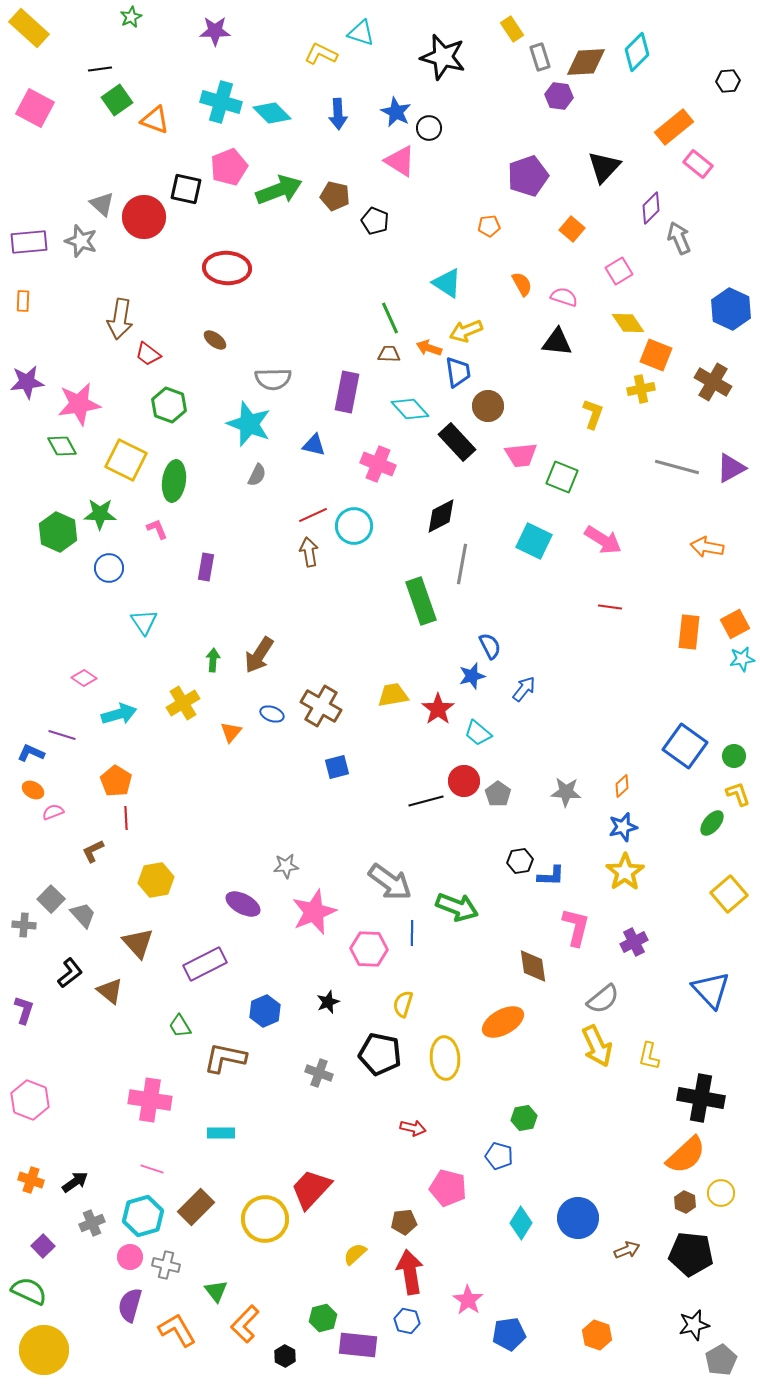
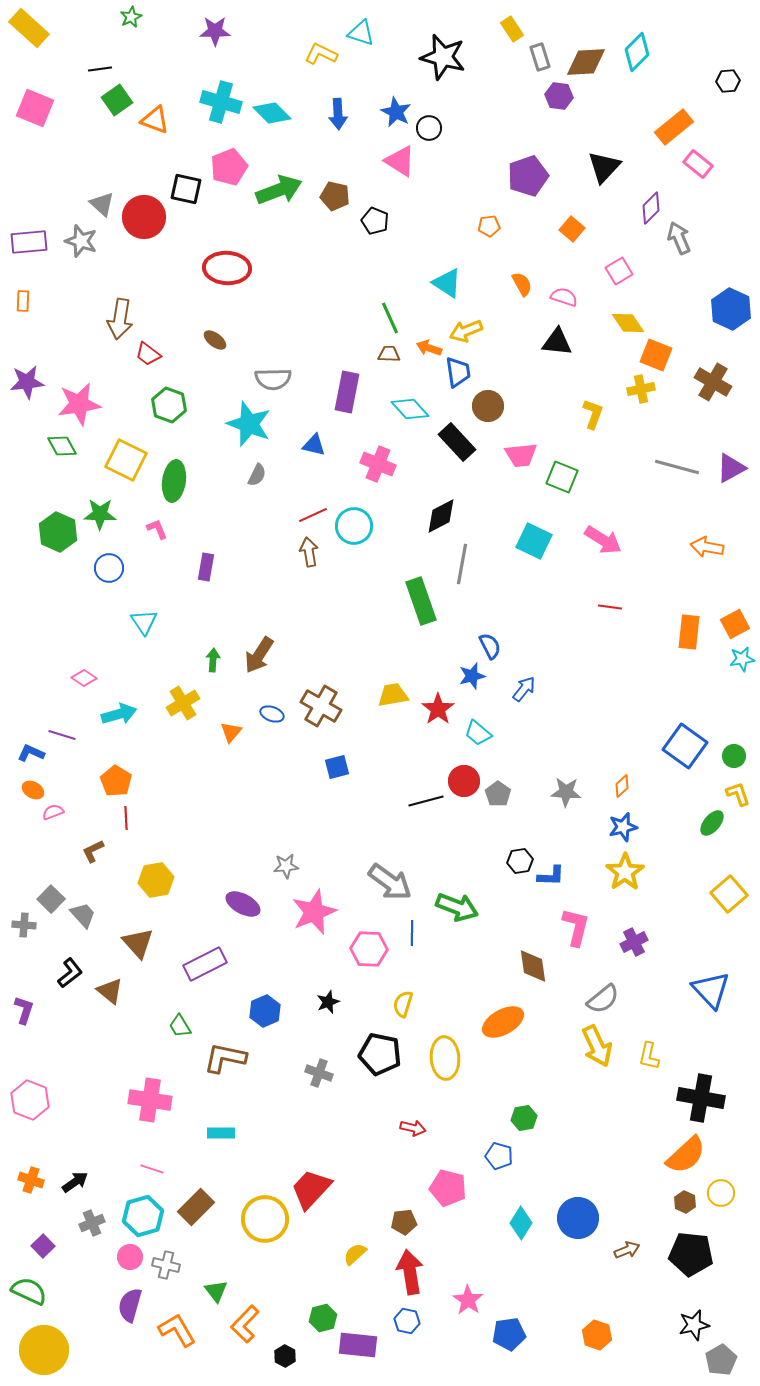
pink square at (35, 108): rotated 6 degrees counterclockwise
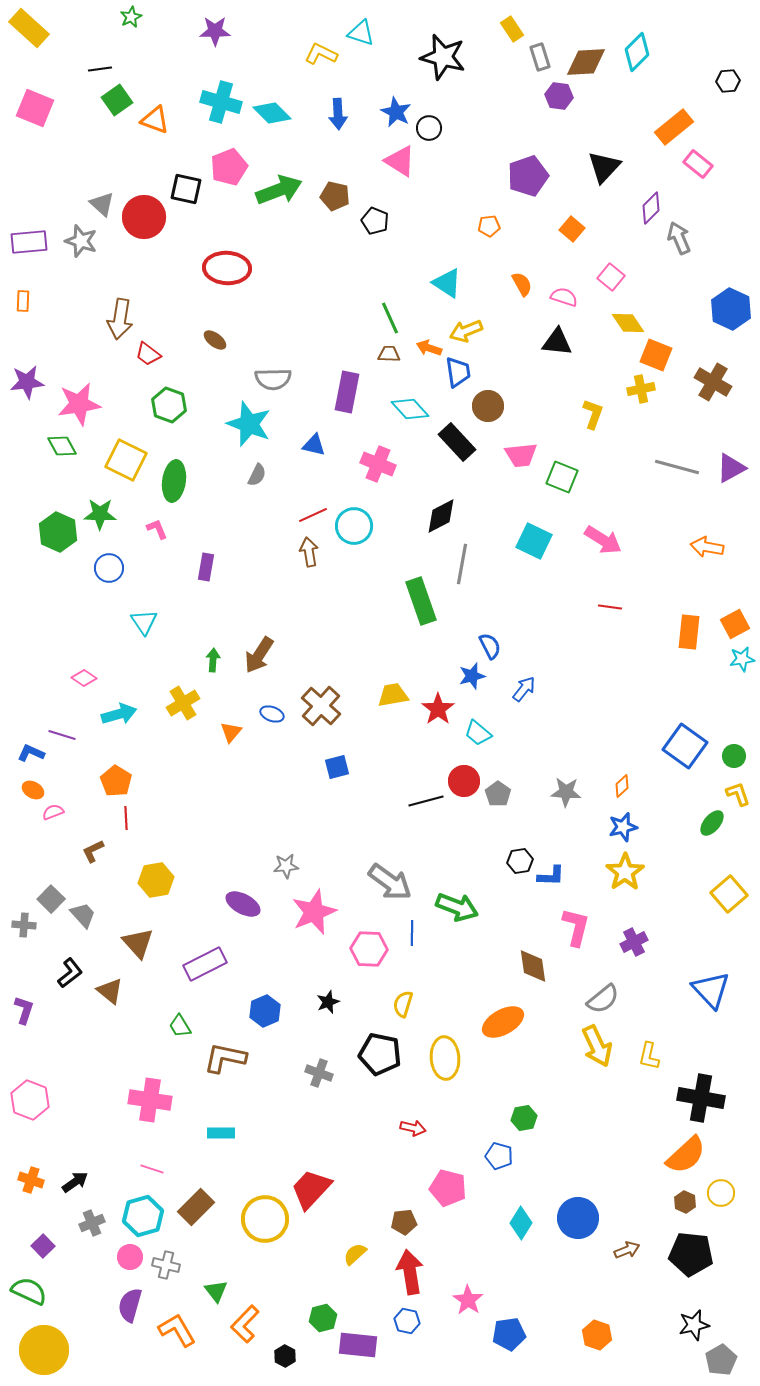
pink square at (619, 271): moved 8 px left, 6 px down; rotated 20 degrees counterclockwise
brown cross at (321, 706): rotated 12 degrees clockwise
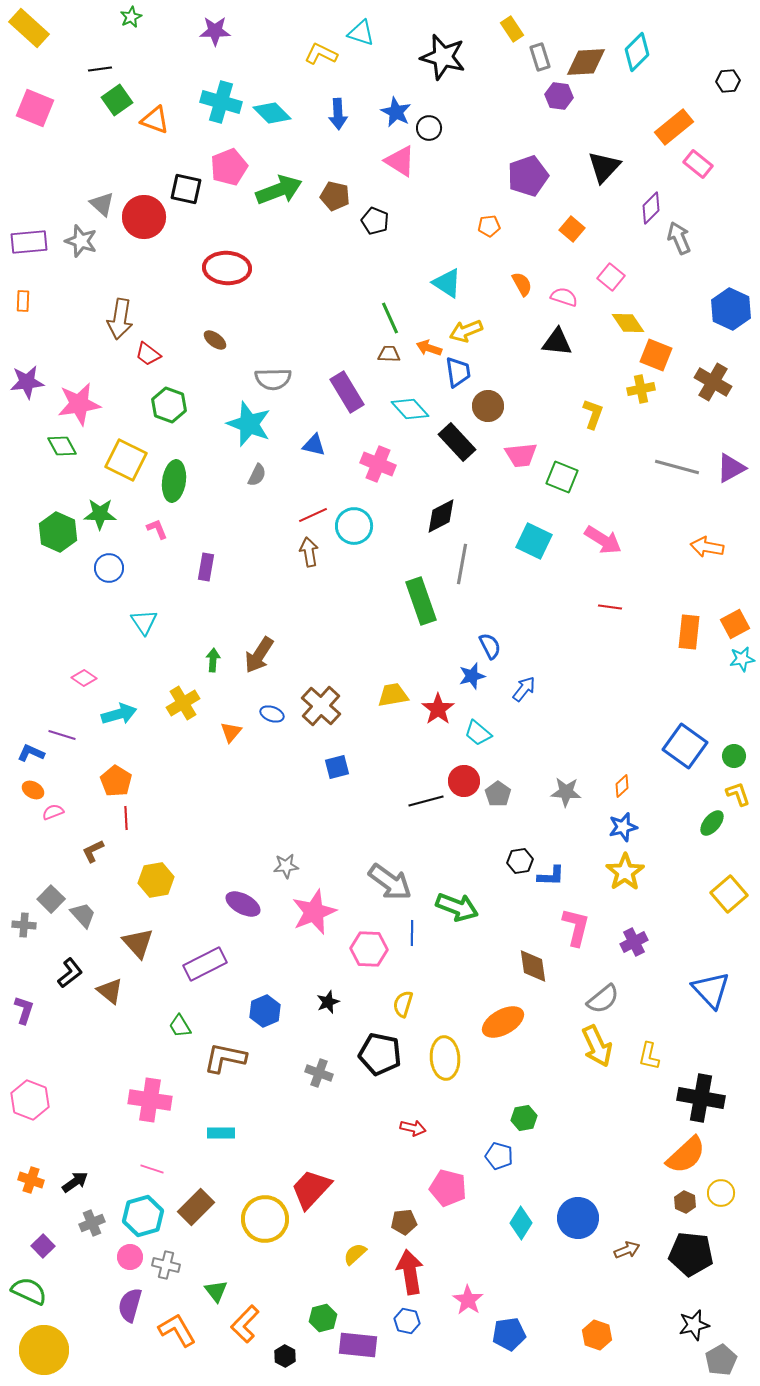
purple rectangle at (347, 392): rotated 42 degrees counterclockwise
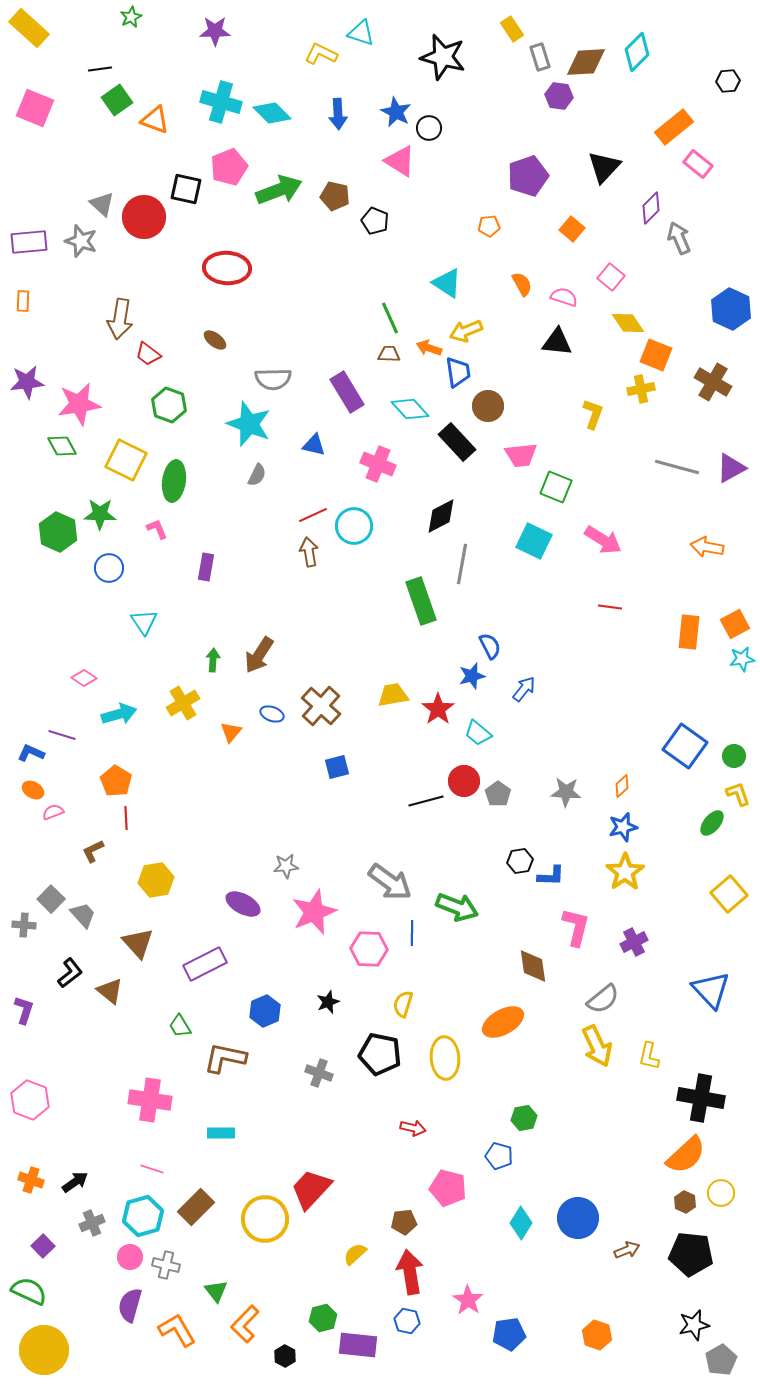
green square at (562, 477): moved 6 px left, 10 px down
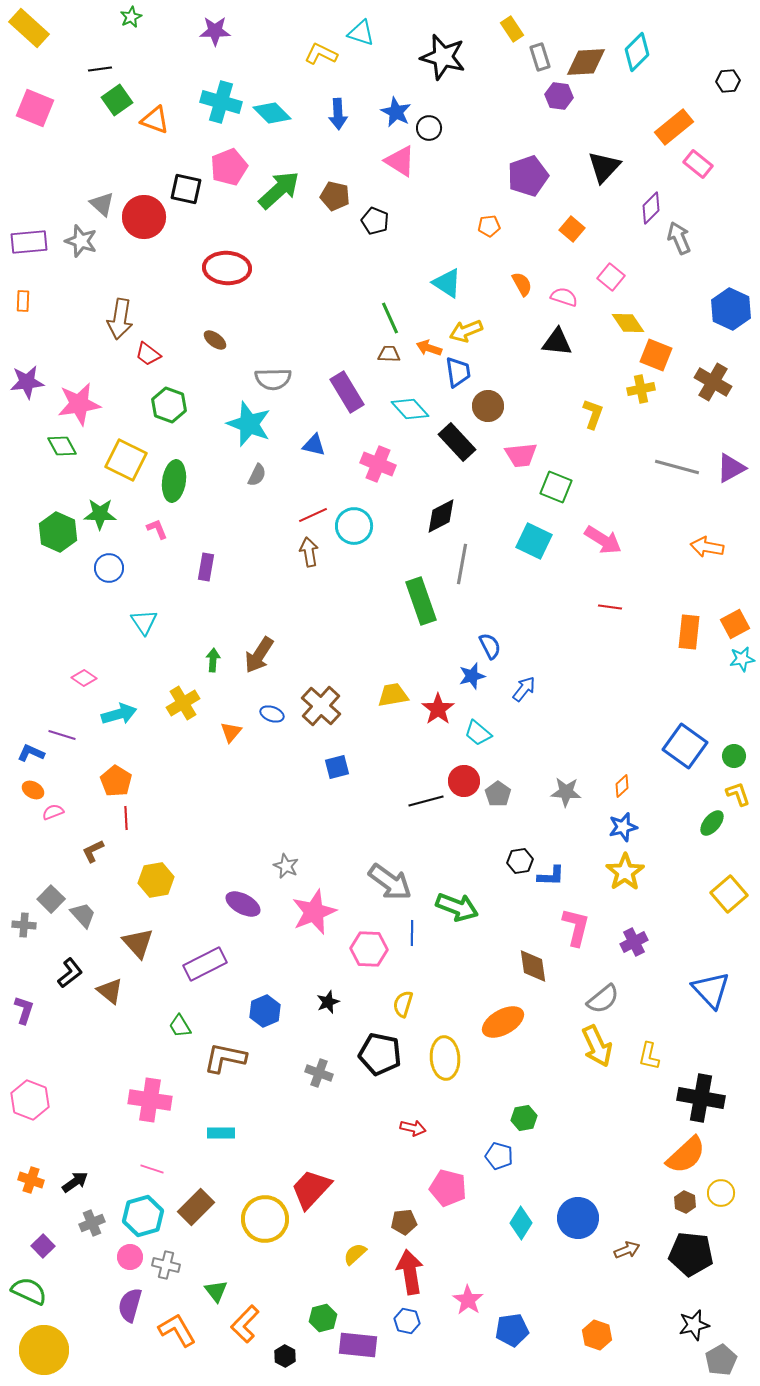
green arrow at (279, 190): rotated 21 degrees counterclockwise
gray star at (286, 866): rotated 30 degrees clockwise
blue pentagon at (509, 1334): moved 3 px right, 4 px up
